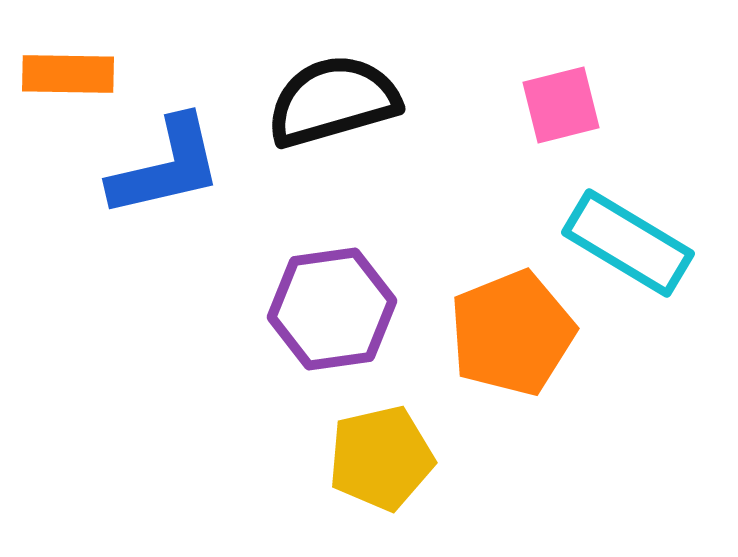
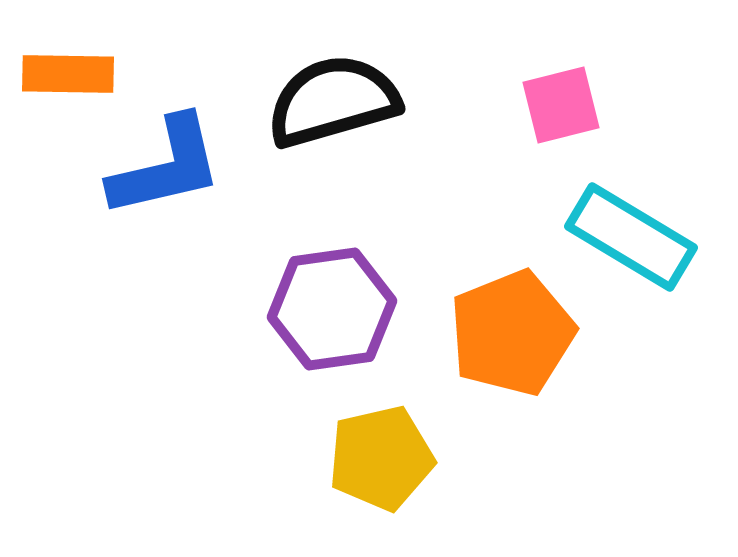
cyan rectangle: moved 3 px right, 6 px up
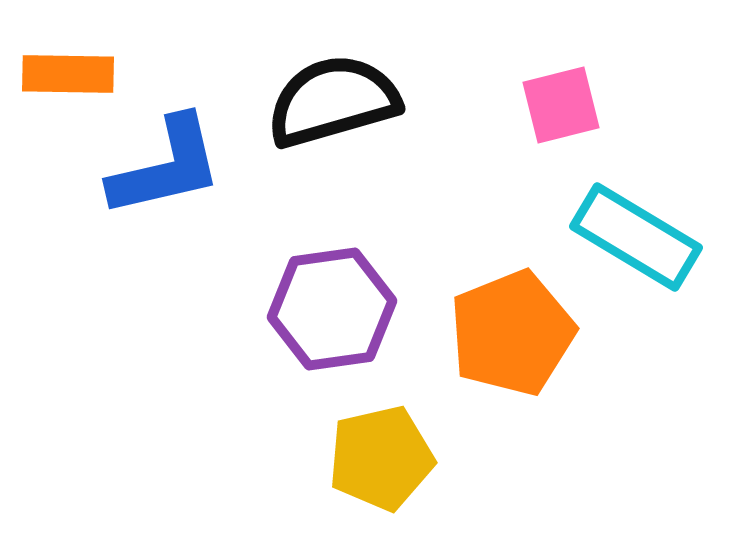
cyan rectangle: moved 5 px right
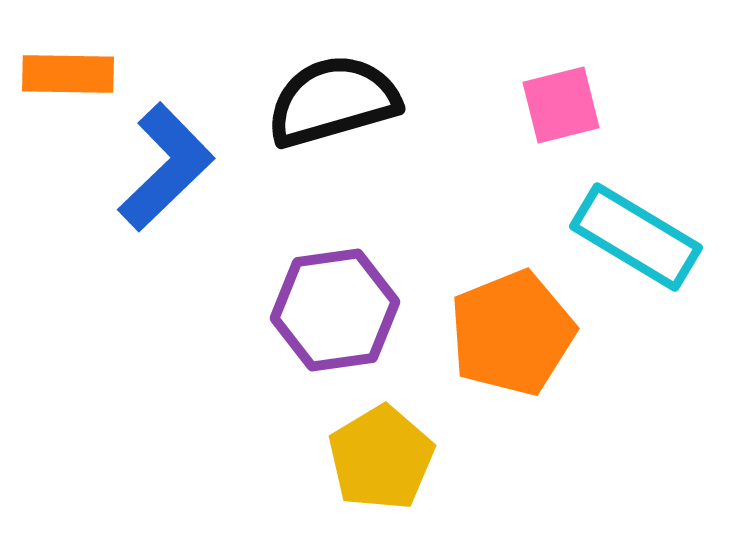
blue L-shape: rotated 31 degrees counterclockwise
purple hexagon: moved 3 px right, 1 px down
yellow pentagon: rotated 18 degrees counterclockwise
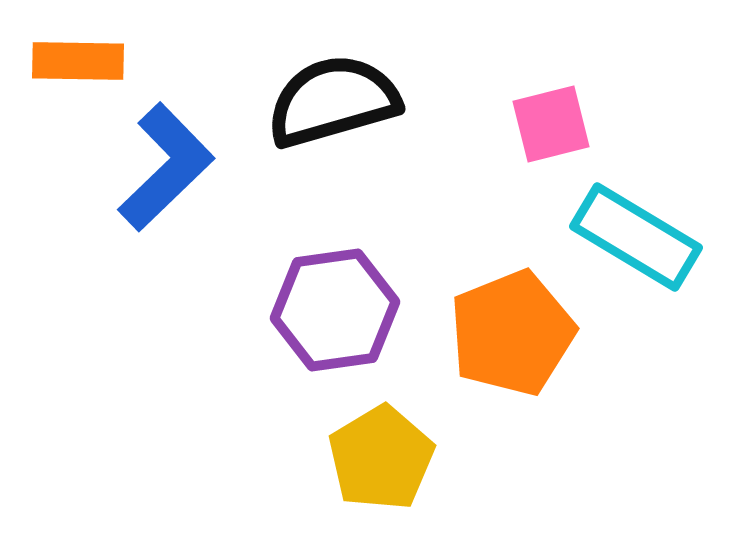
orange rectangle: moved 10 px right, 13 px up
pink square: moved 10 px left, 19 px down
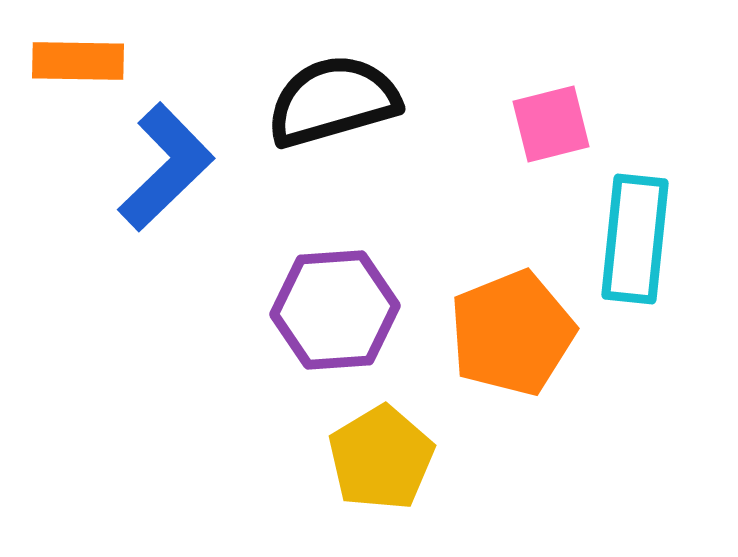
cyan rectangle: moved 1 px left, 2 px down; rotated 65 degrees clockwise
purple hexagon: rotated 4 degrees clockwise
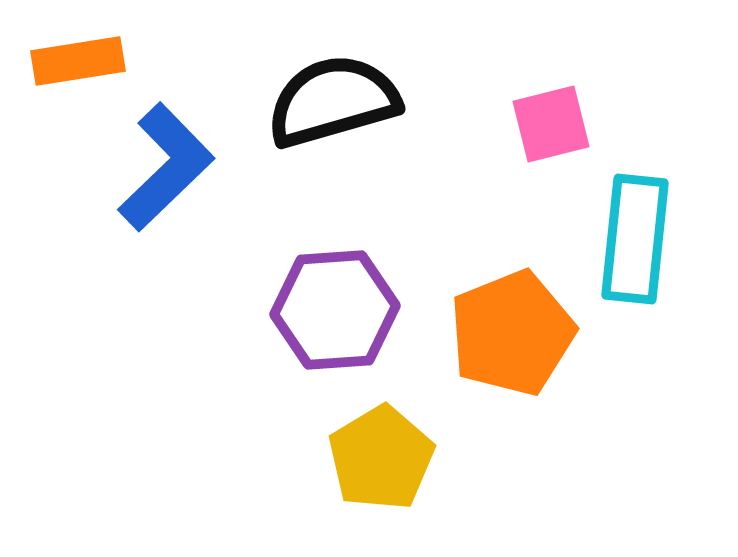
orange rectangle: rotated 10 degrees counterclockwise
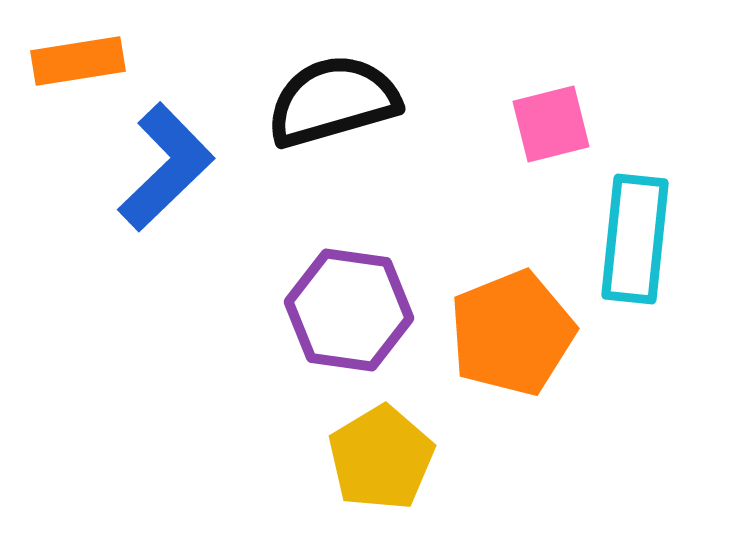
purple hexagon: moved 14 px right; rotated 12 degrees clockwise
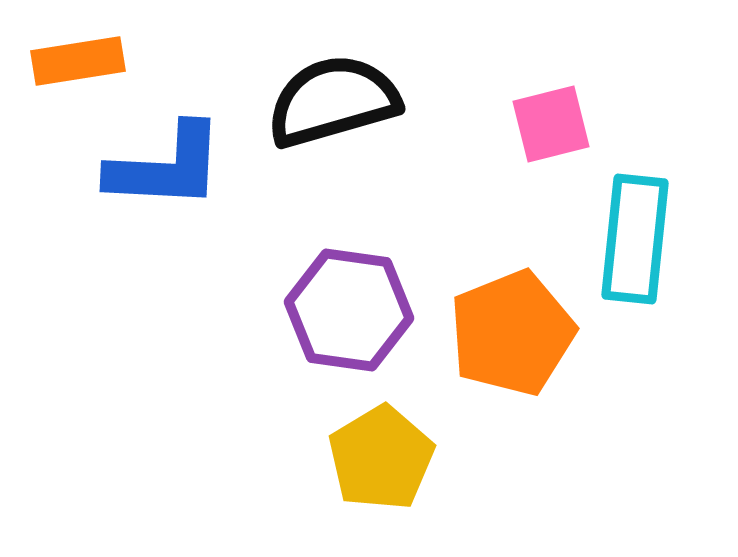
blue L-shape: rotated 47 degrees clockwise
